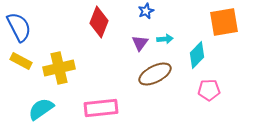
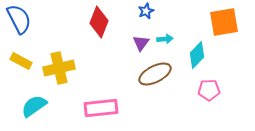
blue semicircle: moved 8 px up
purple triangle: moved 1 px right
cyan semicircle: moved 7 px left, 3 px up
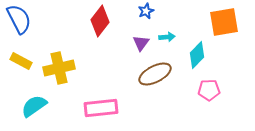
red diamond: moved 1 px right, 1 px up; rotated 16 degrees clockwise
cyan arrow: moved 2 px right, 2 px up
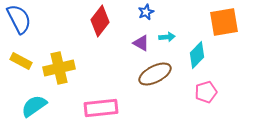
blue star: moved 1 px down
purple triangle: rotated 36 degrees counterclockwise
pink pentagon: moved 3 px left, 2 px down; rotated 15 degrees counterclockwise
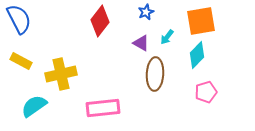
orange square: moved 23 px left, 1 px up
cyan arrow: rotated 133 degrees clockwise
yellow cross: moved 2 px right, 6 px down
brown ellipse: rotated 60 degrees counterclockwise
pink rectangle: moved 2 px right
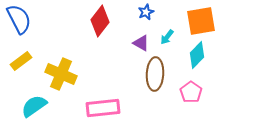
yellow rectangle: rotated 65 degrees counterclockwise
yellow cross: rotated 36 degrees clockwise
pink pentagon: moved 15 px left; rotated 20 degrees counterclockwise
